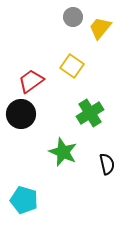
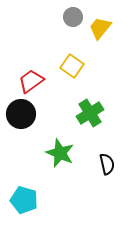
green star: moved 3 px left, 1 px down
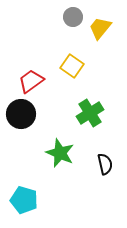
black semicircle: moved 2 px left
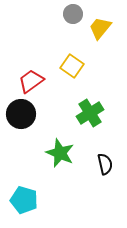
gray circle: moved 3 px up
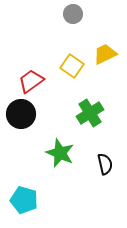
yellow trapezoid: moved 5 px right, 26 px down; rotated 25 degrees clockwise
